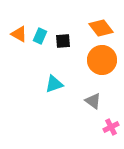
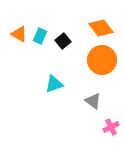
black square: rotated 35 degrees counterclockwise
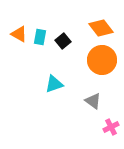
cyan rectangle: moved 1 px down; rotated 14 degrees counterclockwise
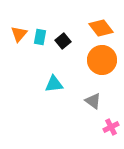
orange triangle: rotated 42 degrees clockwise
cyan triangle: rotated 12 degrees clockwise
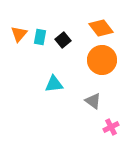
black square: moved 1 px up
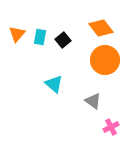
orange triangle: moved 2 px left
orange circle: moved 3 px right
cyan triangle: rotated 48 degrees clockwise
